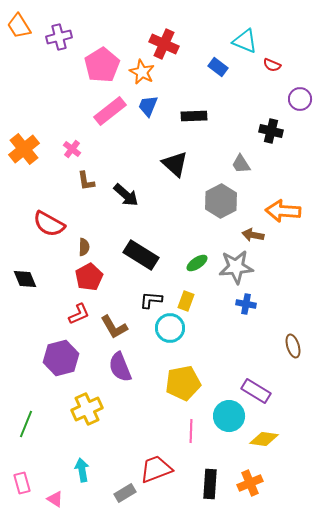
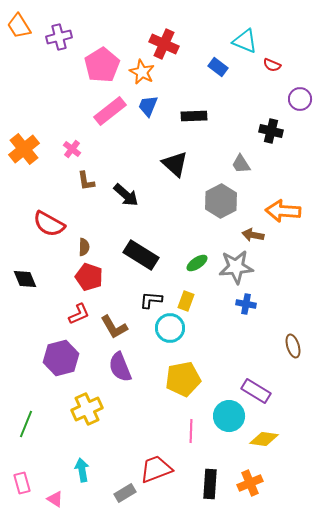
red pentagon at (89, 277): rotated 24 degrees counterclockwise
yellow pentagon at (183, 383): moved 4 px up
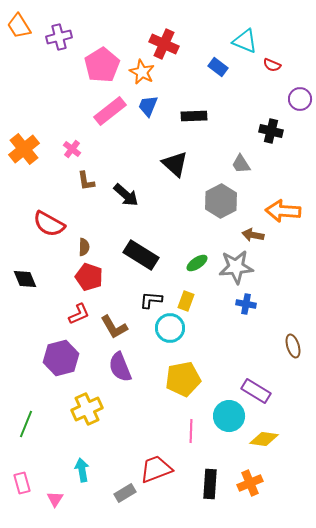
pink triangle at (55, 499): rotated 30 degrees clockwise
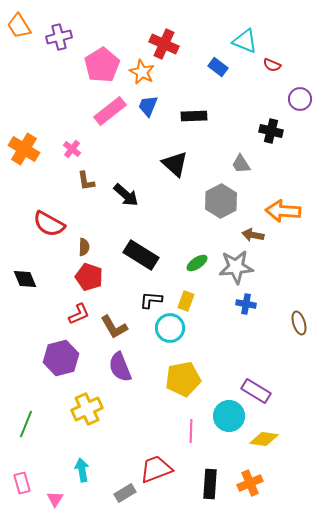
orange cross at (24, 149): rotated 20 degrees counterclockwise
brown ellipse at (293, 346): moved 6 px right, 23 px up
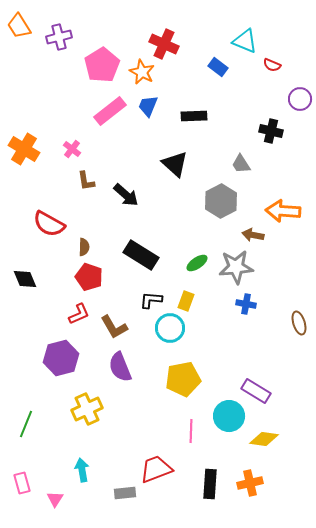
orange cross at (250, 483): rotated 10 degrees clockwise
gray rectangle at (125, 493): rotated 25 degrees clockwise
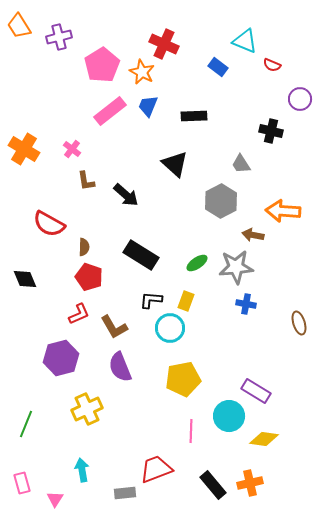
black rectangle at (210, 484): moved 3 px right, 1 px down; rotated 44 degrees counterclockwise
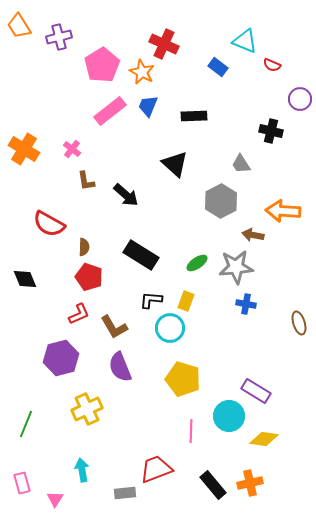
yellow pentagon at (183, 379): rotated 28 degrees clockwise
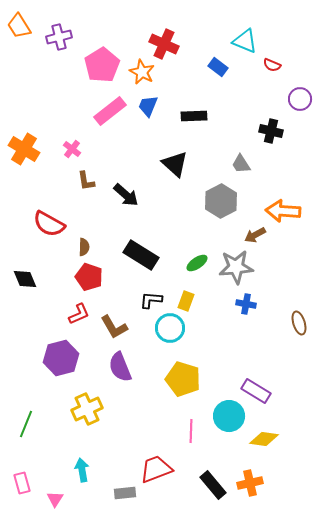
brown arrow at (253, 235): moved 2 px right; rotated 40 degrees counterclockwise
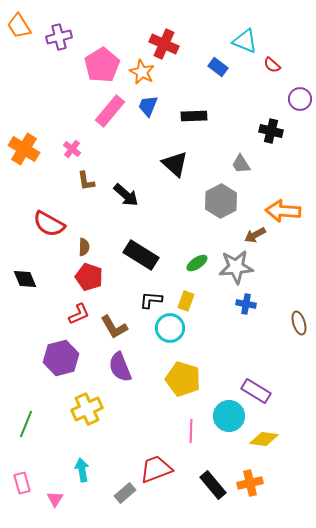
red semicircle at (272, 65): rotated 18 degrees clockwise
pink rectangle at (110, 111): rotated 12 degrees counterclockwise
gray rectangle at (125, 493): rotated 35 degrees counterclockwise
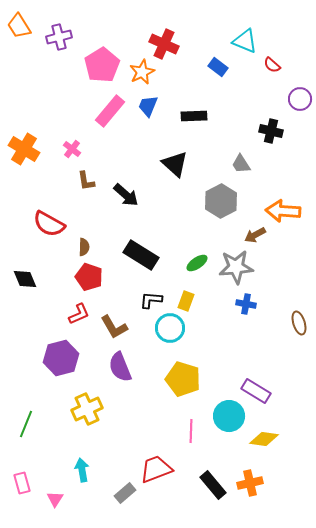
orange star at (142, 72): rotated 20 degrees clockwise
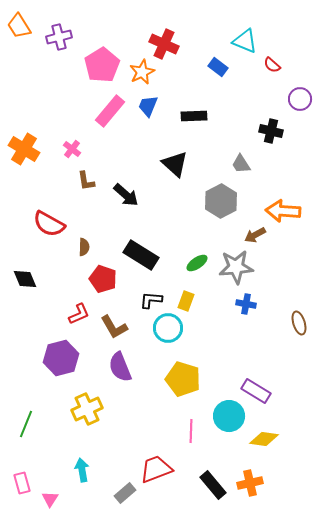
red pentagon at (89, 277): moved 14 px right, 2 px down
cyan circle at (170, 328): moved 2 px left
pink triangle at (55, 499): moved 5 px left
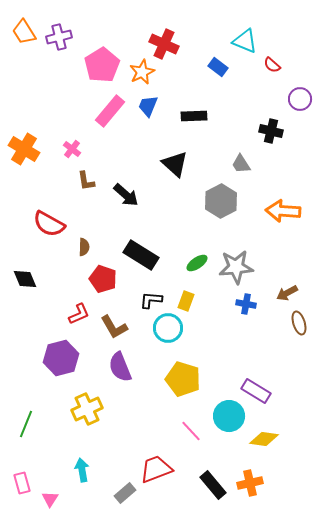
orange trapezoid at (19, 26): moved 5 px right, 6 px down
brown arrow at (255, 235): moved 32 px right, 58 px down
pink line at (191, 431): rotated 45 degrees counterclockwise
